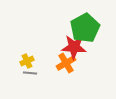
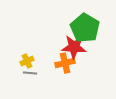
green pentagon: rotated 12 degrees counterclockwise
orange cross: moved 1 px left; rotated 18 degrees clockwise
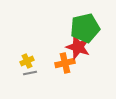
green pentagon: rotated 28 degrees clockwise
red star: moved 4 px right; rotated 15 degrees clockwise
gray line: rotated 16 degrees counterclockwise
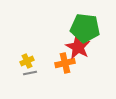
green pentagon: rotated 20 degrees clockwise
red star: rotated 10 degrees clockwise
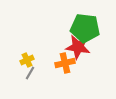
red star: rotated 20 degrees counterclockwise
yellow cross: moved 1 px up
gray line: rotated 48 degrees counterclockwise
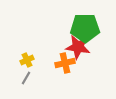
green pentagon: rotated 8 degrees counterclockwise
gray line: moved 4 px left, 5 px down
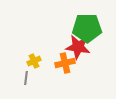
green pentagon: moved 2 px right
yellow cross: moved 7 px right, 1 px down
gray line: rotated 24 degrees counterclockwise
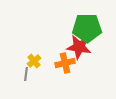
red star: moved 1 px right
yellow cross: rotated 16 degrees counterclockwise
gray line: moved 4 px up
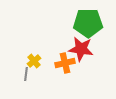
green pentagon: moved 1 px right, 5 px up
red star: moved 2 px right, 2 px down
